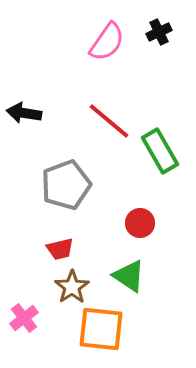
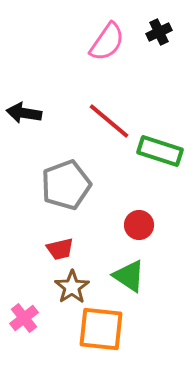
green rectangle: rotated 42 degrees counterclockwise
red circle: moved 1 px left, 2 px down
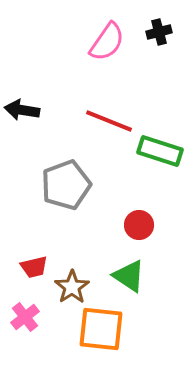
black cross: rotated 10 degrees clockwise
black arrow: moved 2 px left, 3 px up
red line: rotated 18 degrees counterclockwise
red trapezoid: moved 26 px left, 18 px down
pink cross: moved 1 px right, 1 px up
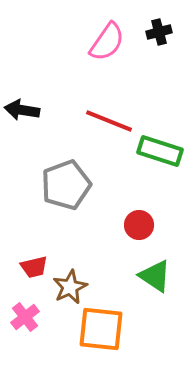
green triangle: moved 26 px right
brown star: moved 2 px left; rotated 8 degrees clockwise
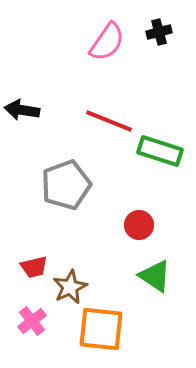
pink cross: moved 7 px right, 4 px down
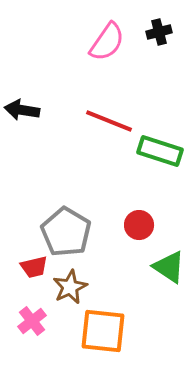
gray pentagon: moved 47 px down; rotated 21 degrees counterclockwise
green triangle: moved 14 px right, 9 px up
orange square: moved 2 px right, 2 px down
